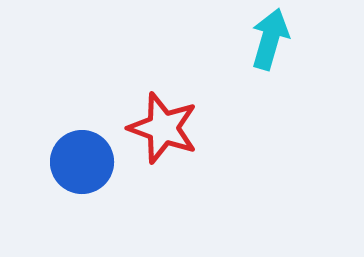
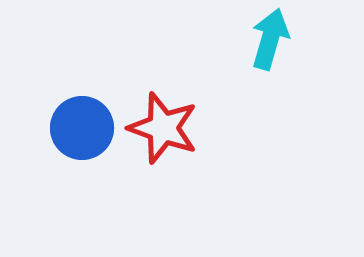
blue circle: moved 34 px up
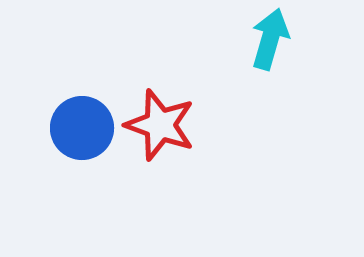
red star: moved 3 px left, 3 px up
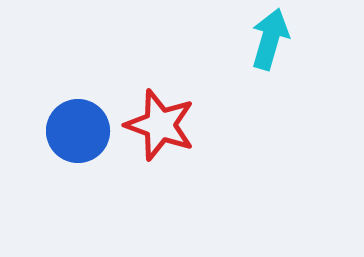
blue circle: moved 4 px left, 3 px down
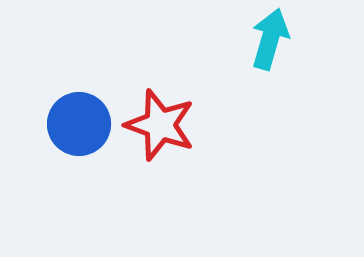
blue circle: moved 1 px right, 7 px up
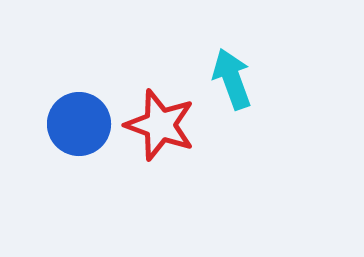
cyan arrow: moved 38 px left, 40 px down; rotated 36 degrees counterclockwise
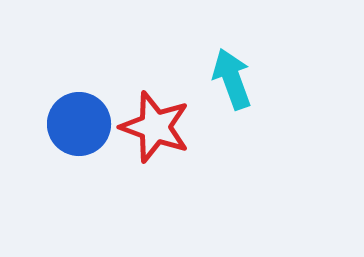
red star: moved 5 px left, 2 px down
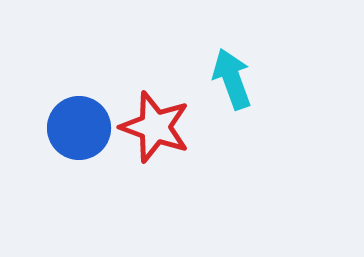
blue circle: moved 4 px down
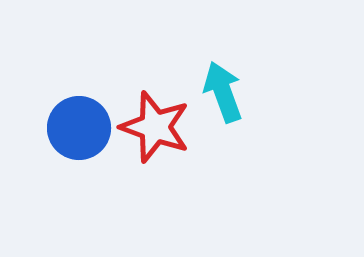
cyan arrow: moved 9 px left, 13 px down
